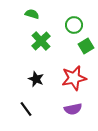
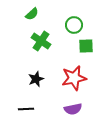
green semicircle: rotated 120 degrees clockwise
green cross: rotated 12 degrees counterclockwise
green square: rotated 28 degrees clockwise
black star: rotated 28 degrees clockwise
black line: rotated 56 degrees counterclockwise
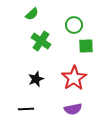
red star: rotated 20 degrees counterclockwise
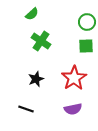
green circle: moved 13 px right, 3 px up
black line: rotated 21 degrees clockwise
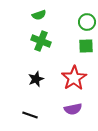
green semicircle: moved 7 px right, 1 px down; rotated 24 degrees clockwise
green cross: rotated 12 degrees counterclockwise
black line: moved 4 px right, 6 px down
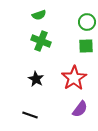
black star: rotated 21 degrees counterclockwise
purple semicircle: moved 7 px right; rotated 42 degrees counterclockwise
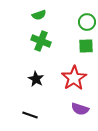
purple semicircle: rotated 72 degrees clockwise
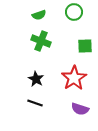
green circle: moved 13 px left, 10 px up
green square: moved 1 px left
black line: moved 5 px right, 12 px up
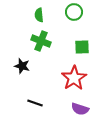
green semicircle: rotated 104 degrees clockwise
green square: moved 3 px left, 1 px down
black star: moved 14 px left, 13 px up; rotated 14 degrees counterclockwise
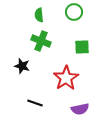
red star: moved 8 px left
purple semicircle: rotated 30 degrees counterclockwise
